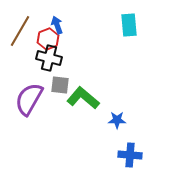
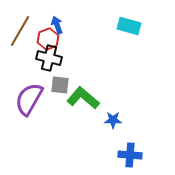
cyan rectangle: moved 1 px down; rotated 70 degrees counterclockwise
blue star: moved 4 px left
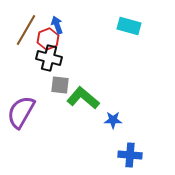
brown line: moved 6 px right, 1 px up
purple semicircle: moved 8 px left, 13 px down
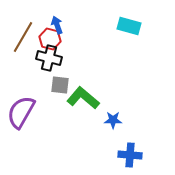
brown line: moved 3 px left, 7 px down
red hexagon: moved 2 px right; rotated 25 degrees counterclockwise
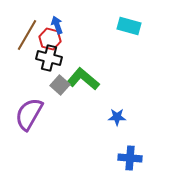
brown line: moved 4 px right, 2 px up
gray square: rotated 36 degrees clockwise
green L-shape: moved 19 px up
purple semicircle: moved 8 px right, 2 px down
blue star: moved 4 px right, 3 px up
blue cross: moved 3 px down
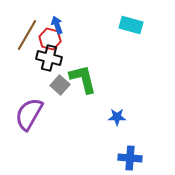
cyan rectangle: moved 2 px right, 1 px up
green L-shape: rotated 36 degrees clockwise
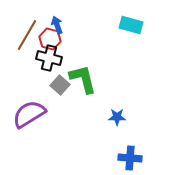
purple semicircle: rotated 28 degrees clockwise
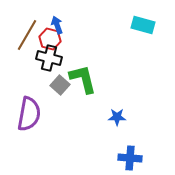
cyan rectangle: moved 12 px right
purple semicircle: rotated 132 degrees clockwise
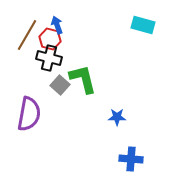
blue cross: moved 1 px right, 1 px down
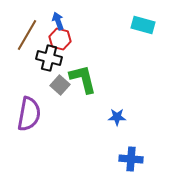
blue arrow: moved 1 px right, 4 px up
red hexagon: moved 10 px right
